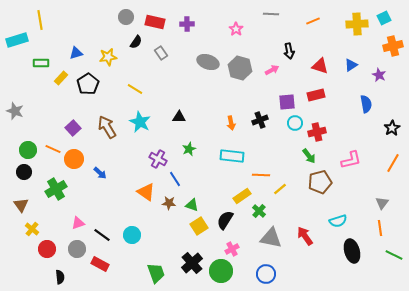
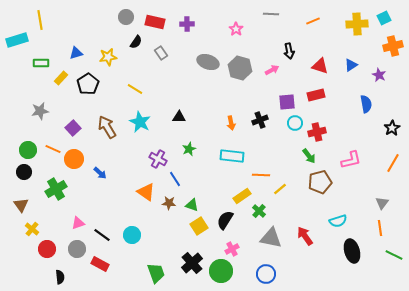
gray star at (15, 111): moved 25 px right; rotated 30 degrees counterclockwise
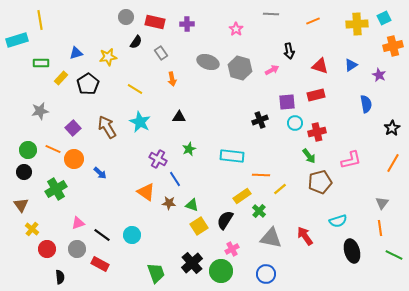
orange arrow at (231, 123): moved 59 px left, 44 px up
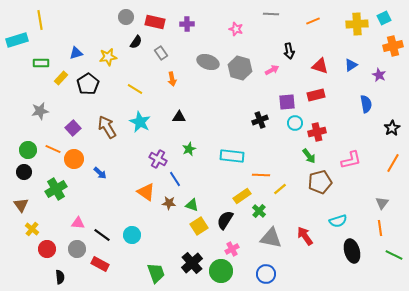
pink star at (236, 29): rotated 16 degrees counterclockwise
pink triangle at (78, 223): rotated 24 degrees clockwise
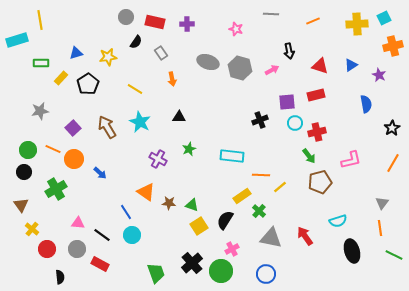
blue line at (175, 179): moved 49 px left, 33 px down
yellow line at (280, 189): moved 2 px up
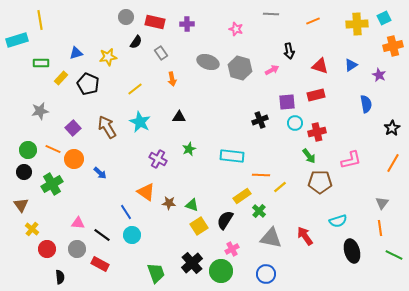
black pentagon at (88, 84): rotated 15 degrees counterclockwise
yellow line at (135, 89): rotated 70 degrees counterclockwise
brown pentagon at (320, 182): rotated 15 degrees clockwise
green cross at (56, 189): moved 4 px left, 5 px up
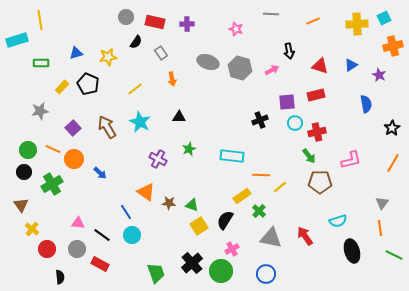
yellow rectangle at (61, 78): moved 1 px right, 9 px down
